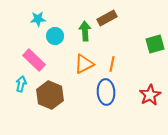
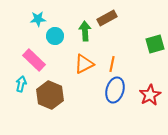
blue ellipse: moved 9 px right, 2 px up; rotated 20 degrees clockwise
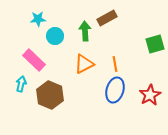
orange line: moved 3 px right; rotated 21 degrees counterclockwise
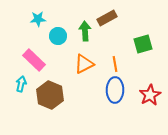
cyan circle: moved 3 px right
green square: moved 12 px left
blue ellipse: rotated 15 degrees counterclockwise
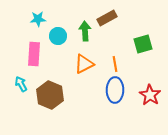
pink rectangle: moved 6 px up; rotated 50 degrees clockwise
cyan arrow: rotated 42 degrees counterclockwise
red star: rotated 10 degrees counterclockwise
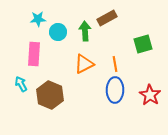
cyan circle: moved 4 px up
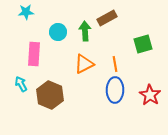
cyan star: moved 12 px left, 7 px up
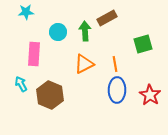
blue ellipse: moved 2 px right
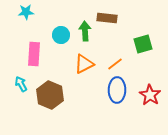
brown rectangle: rotated 36 degrees clockwise
cyan circle: moved 3 px right, 3 px down
orange line: rotated 63 degrees clockwise
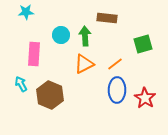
green arrow: moved 5 px down
red star: moved 5 px left, 3 px down
